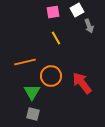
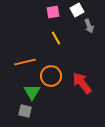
gray square: moved 8 px left, 3 px up
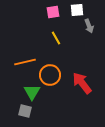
white square: rotated 24 degrees clockwise
orange circle: moved 1 px left, 1 px up
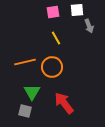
orange circle: moved 2 px right, 8 px up
red arrow: moved 18 px left, 20 px down
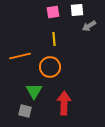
gray arrow: rotated 80 degrees clockwise
yellow line: moved 2 px left, 1 px down; rotated 24 degrees clockwise
orange line: moved 5 px left, 6 px up
orange circle: moved 2 px left
green triangle: moved 2 px right, 1 px up
red arrow: rotated 40 degrees clockwise
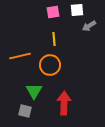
orange circle: moved 2 px up
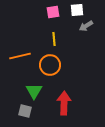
gray arrow: moved 3 px left
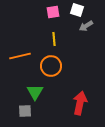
white square: rotated 24 degrees clockwise
orange circle: moved 1 px right, 1 px down
green triangle: moved 1 px right, 1 px down
red arrow: moved 16 px right; rotated 10 degrees clockwise
gray square: rotated 16 degrees counterclockwise
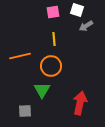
green triangle: moved 7 px right, 2 px up
